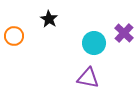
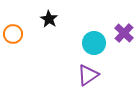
orange circle: moved 1 px left, 2 px up
purple triangle: moved 3 px up; rotated 45 degrees counterclockwise
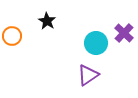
black star: moved 2 px left, 2 px down
orange circle: moved 1 px left, 2 px down
cyan circle: moved 2 px right
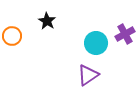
purple cross: moved 1 px right, 1 px down; rotated 18 degrees clockwise
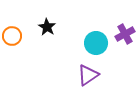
black star: moved 6 px down
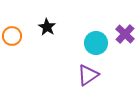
purple cross: rotated 18 degrees counterclockwise
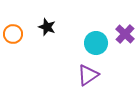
black star: rotated 12 degrees counterclockwise
orange circle: moved 1 px right, 2 px up
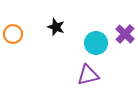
black star: moved 9 px right
purple triangle: rotated 20 degrees clockwise
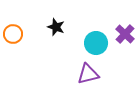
purple triangle: moved 1 px up
